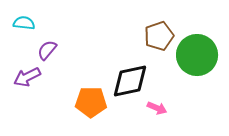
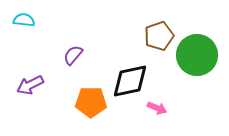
cyan semicircle: moved 3 px up
purple semicircle: moved 26 px right, 5 px down
purple arrow: moved 3 px right, 8 px down
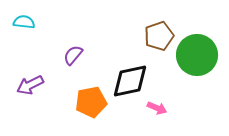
cyan semicircle: moved 2 px down
orange pentagon: rotated 12 degrees counterclockwise
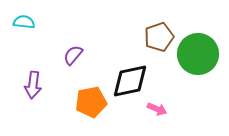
brown pentagon: moved 1 px down
green circle: moved 1 px right, 1 px up
purple arrow: moved 3 px right; rotated 56 degrees counterclockwise
pink arrow: moved 1 px down
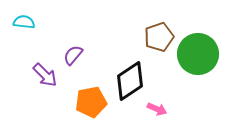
black diamond: rotated 21 degrees counterclockwise
purple arrow: moved 12 px right, 10 px up; rotated 52 degrees counterclockwise
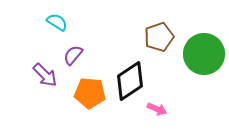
cyan semicircle: moved 33 px right; rotated 25 degrees clockwise
green circle: moved 6 px right
orange pentagon: moved 1 px left, 9 px up; rotated 16 degrees clockwise
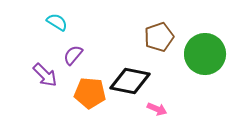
green circle: moved 1 px right
black diamond: rotated 45 degrees clockwise
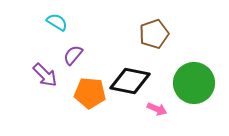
brown pentagon: moved 5 px left, 3 px up
green circle: moved 11 px left, 29 px down
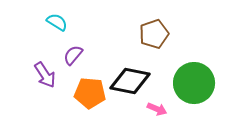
purple arrow: rotated 12 degrees clockwise
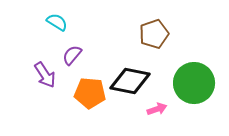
purple semicircle: moved 1 px left
pink arrow: rotated 42 degrees counterclockwise
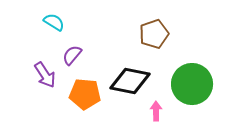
cyan semicircle: moved 3 px left
green circle: moved 2 px left, 1 px down
orange pentagon: moved 5 px left, 1 px down
pink arrow: moved 1 px left, 2 px down; rotated 72 degrees counterclockwise
